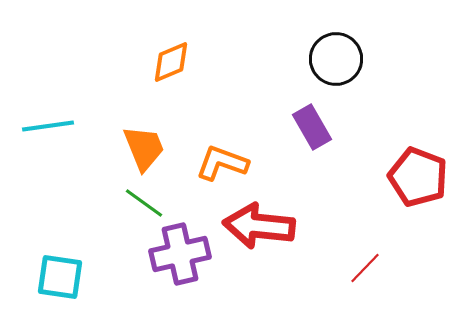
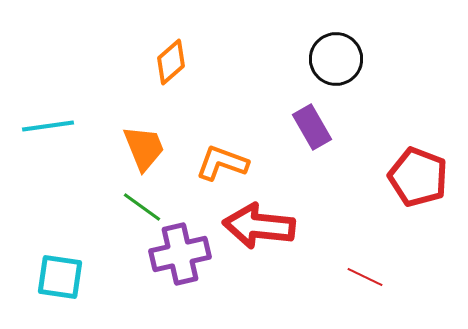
orange diamond: rotated 18 degrees counterclockwise
green line: moved 2 px left, 4 px down
red line: moved 9 px down; rotated 72 degrees clockwise
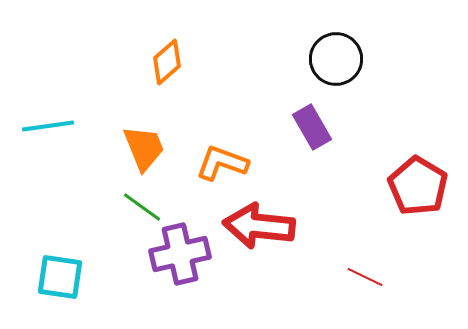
orange diamond: moved 4 px left
red pentagon: moved 9 px down; rotated 10 degrees clockwise
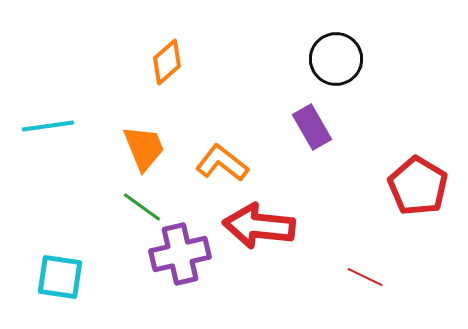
orange L-shape: rotated 18 degrees clockwise
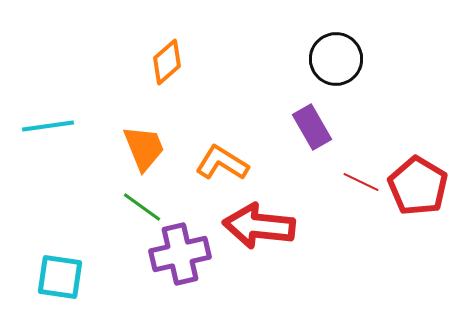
orange L-shape: rotated 6 degrees counterclockwise
red line: moved 4 px left, 95 px up
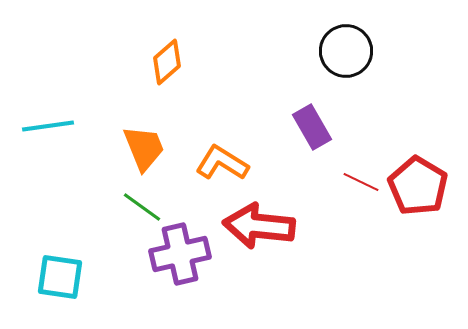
black circle: moved 10 px right, 8 px up
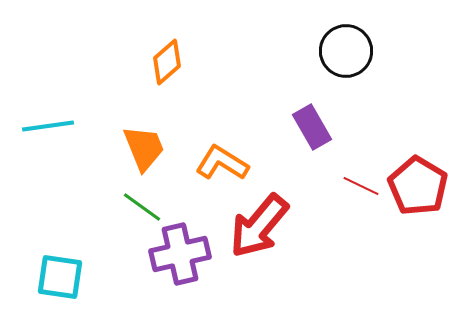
red line: moved 4 px down
red arrow: rotated 56 degrees counterclockwise
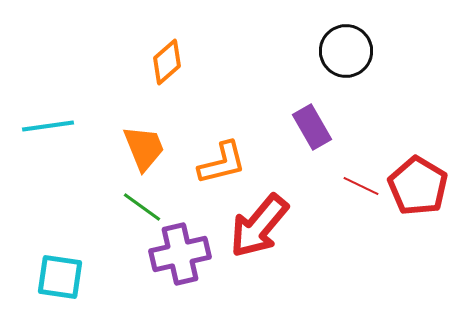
orange L-shape: rotated 134 degrees clockwise
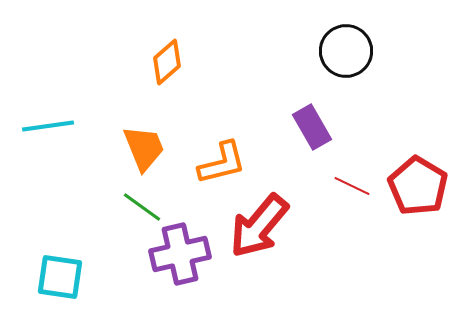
red line: moved 9 px left
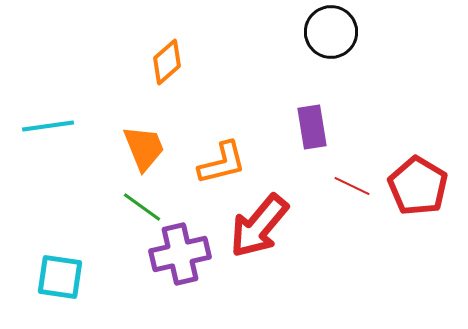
black circle: moved 15 px left, 19 px up
purple rectangle: rotated 21 degrees clockwise
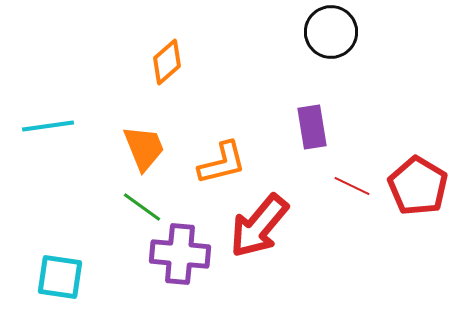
purple cross: rotated 18 degrees clockwise
